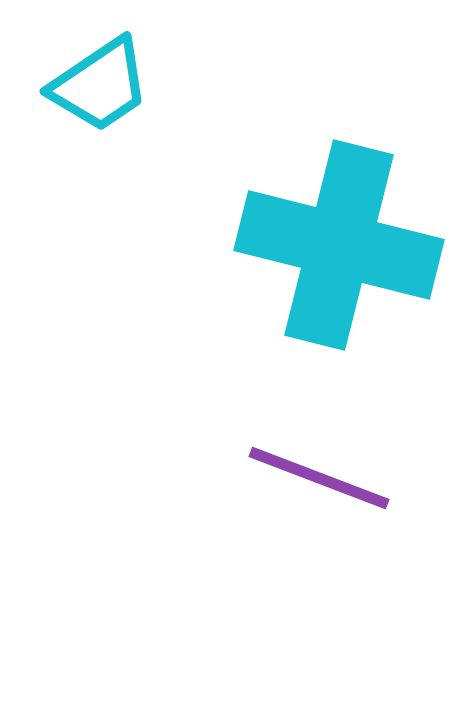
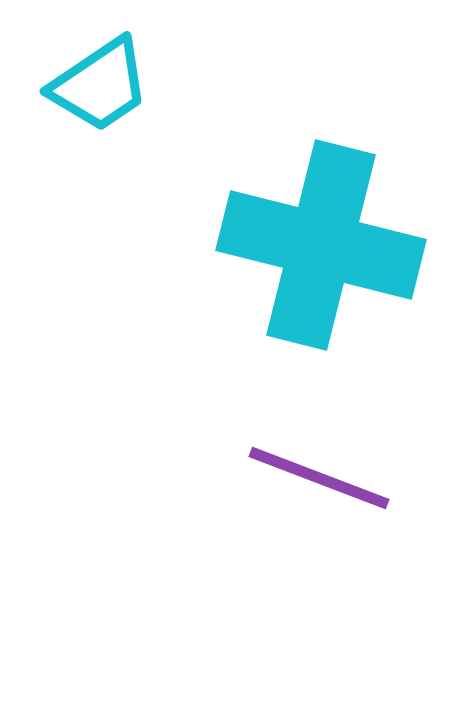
cyan cross: moved 18 px left
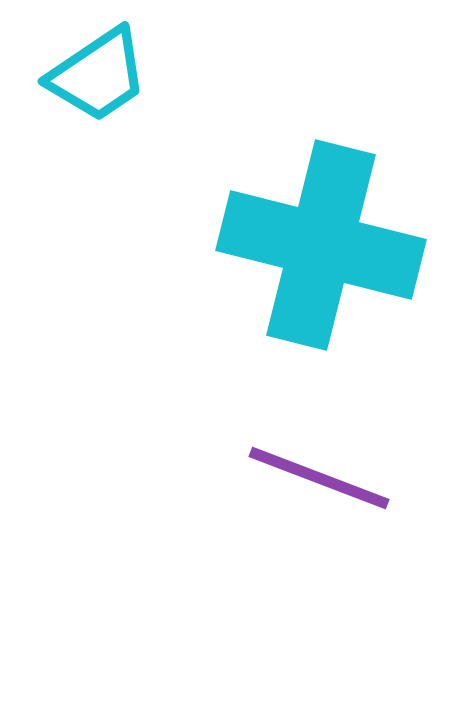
cyan trapezoid: moved 2 px left, 10 px up
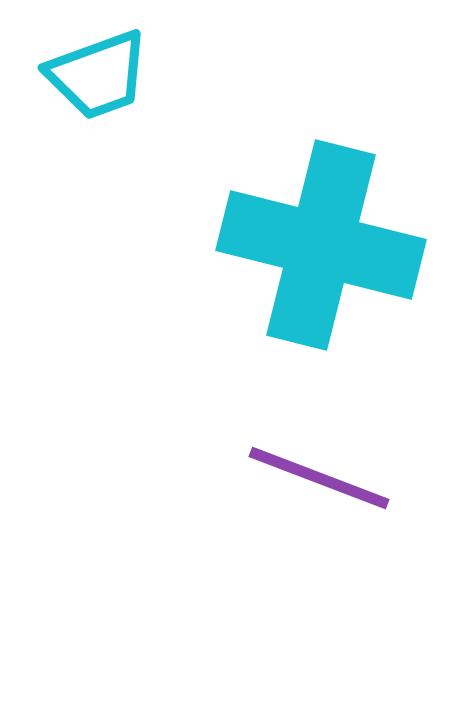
cyan trapezoid: rotated 14 degrees clockwise
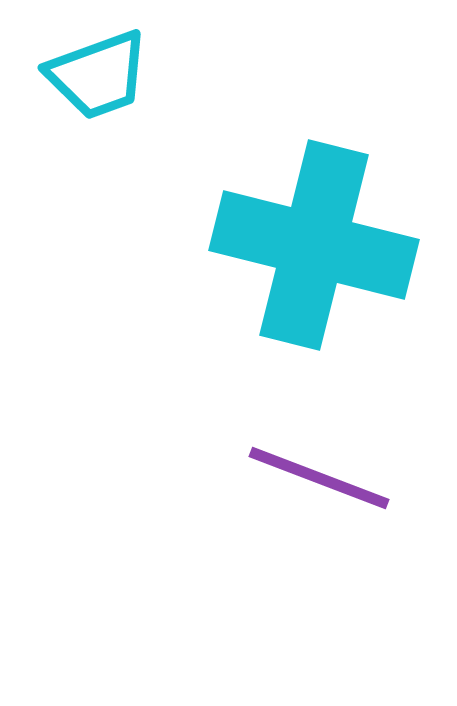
cyan cross: moved 7 px left
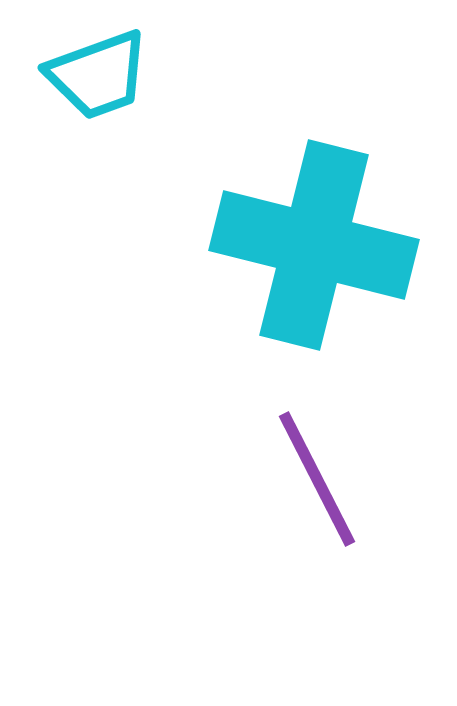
purple line: moved 2 px left, 1 px down; rotated 42 degrees clockwise
